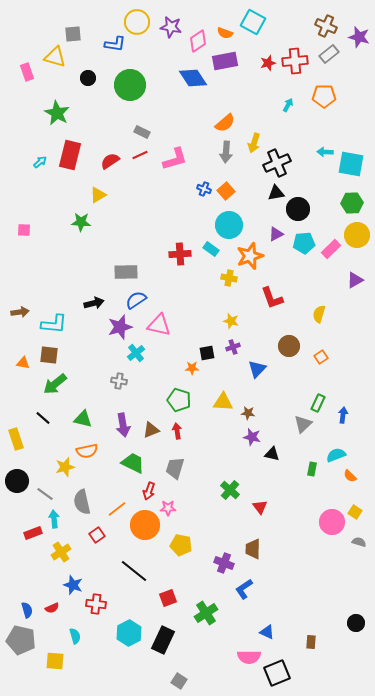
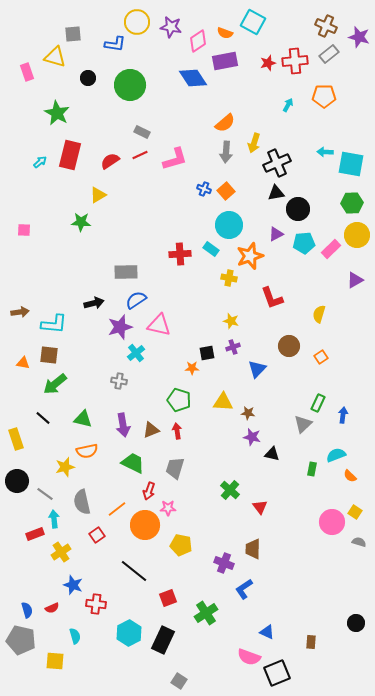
red rectangle at (33, 533): moved 2 px right, 1 px down
pink semicircle at (249, 657): rotated 20 degrees clockwise
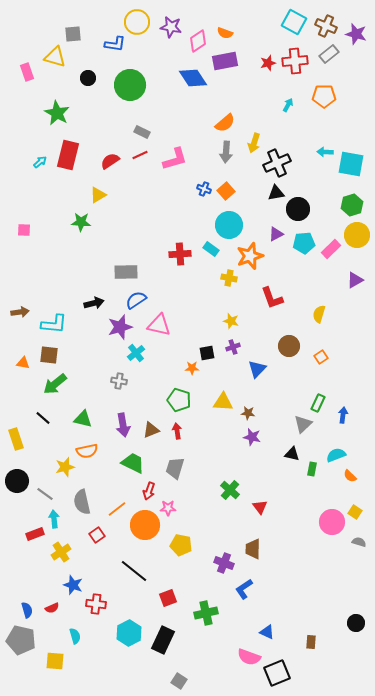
cyan square at (253, 22): moved 41 px right
purple star at (359, 37): moved 3 px left, 3 px up
red rectangle at (70, 155): moved 2 px left
green hexagon at (352, 203): moved 2 px down; rotated 15 degrees counterclockwise
black triangle at (272, 454): moved 20 px right
green cross at (206, 613): rotated 20 degrees clockwise
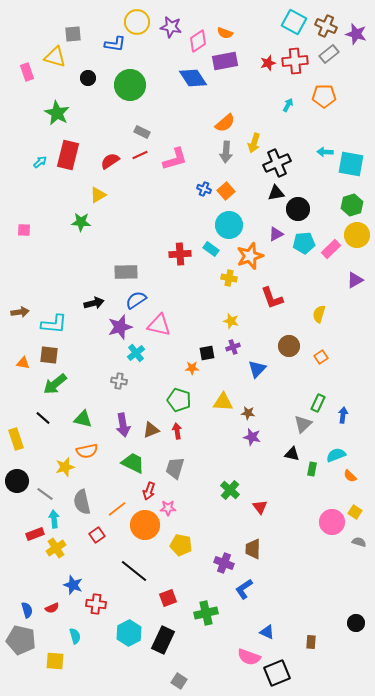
yellow cross at (61, 552): moved 5 px left, 4 px up
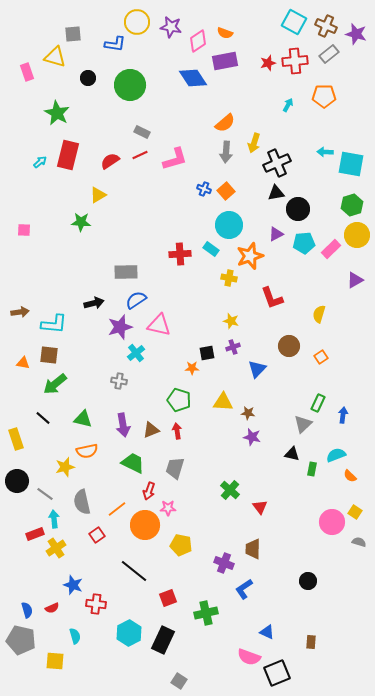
black circle at (356, 623): moved 48 px left, 42 px up
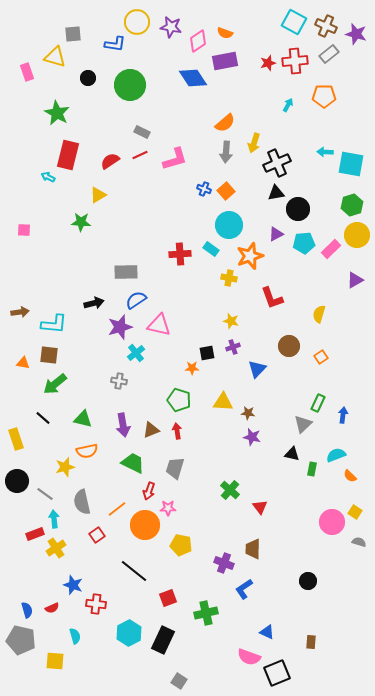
cyan arrow at (40, 162): moved 8 px right, 15 px down; rotated 112 degrees counterclockwise
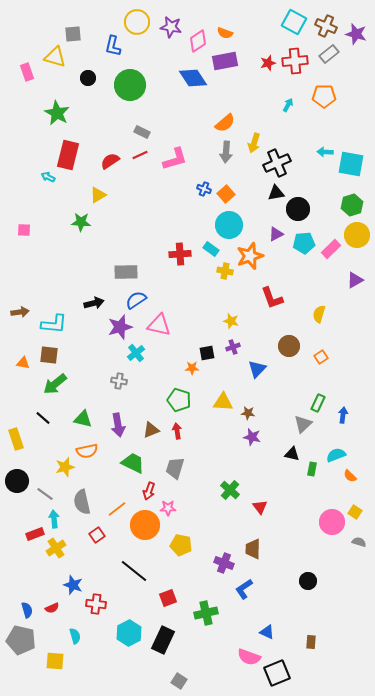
blue L-shape at (115, 44): moved 2 px left, 2 px down; rotated 95 degrees clockwise
orange square at (226, 191): moved 3 px down
yellow cross at (229, 278): moved 4 px left, 7 px up
purple arrow at (123, 425): moved 5 px left
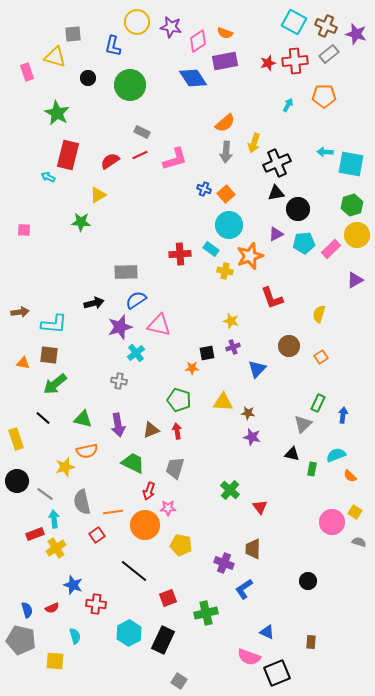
orange line at (117, 509): moved 4 px left, 3 px down; rotated 30 degrees clockwise
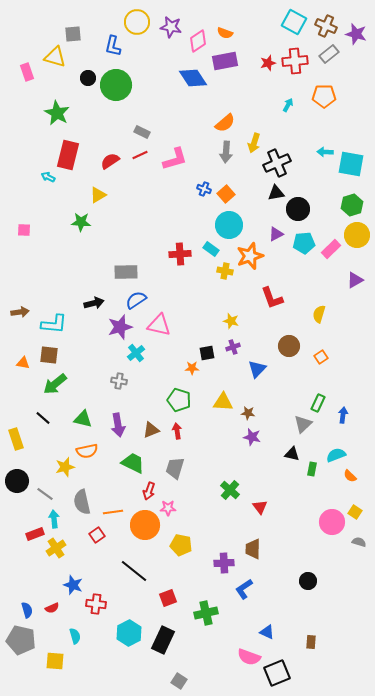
green circle at (130, 85): moved 14 px left
purple cross at (224, 563): rotated 24 degrees counterclockwise
